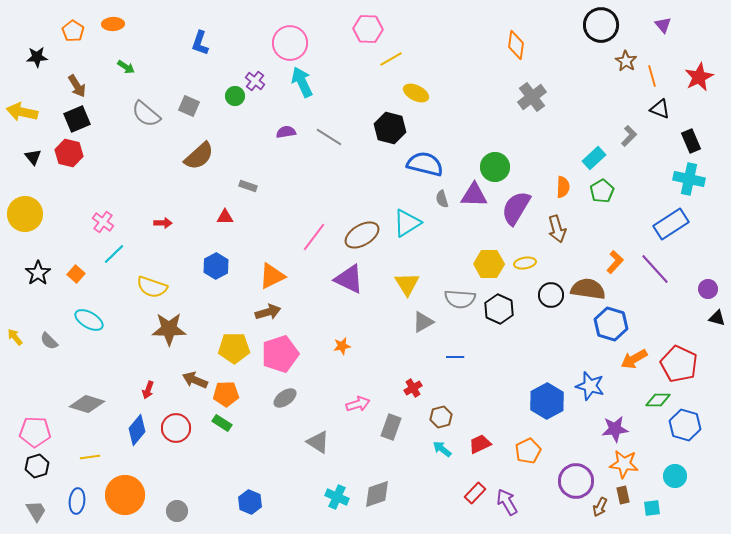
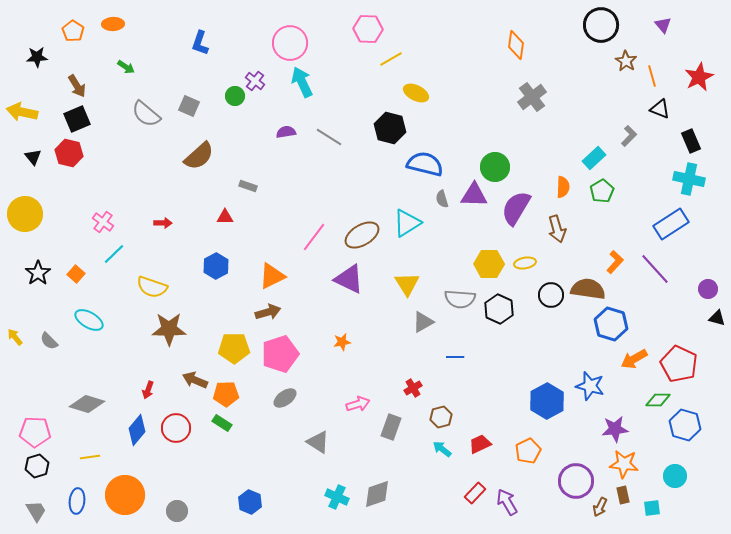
orange star at (342, 346): moved 4 px up
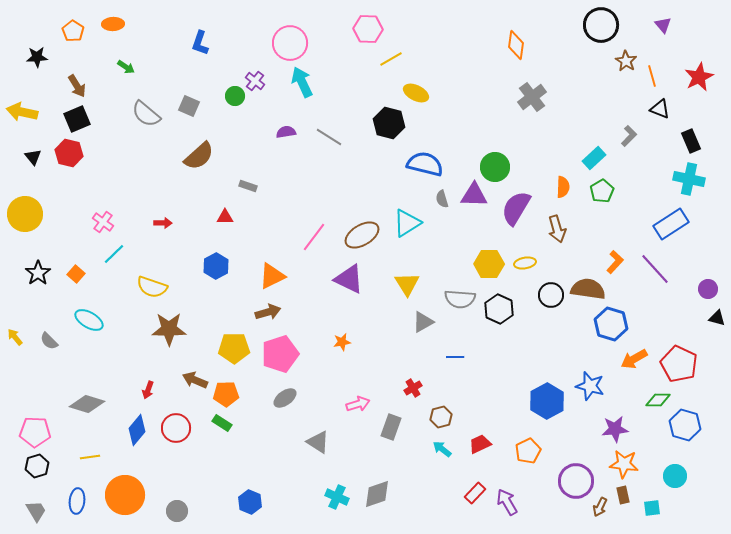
black hexagon at (390, 128): moved 1 px left, 5 px up
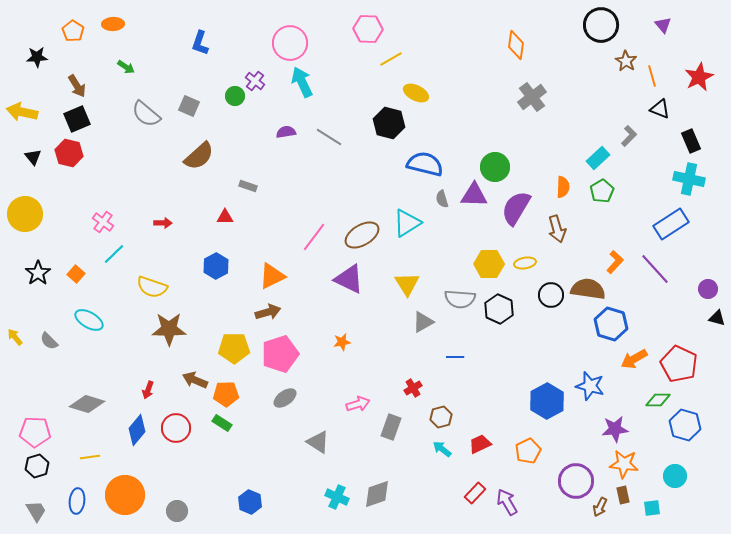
cyan rectangle at (594, 158): moved 4 px right
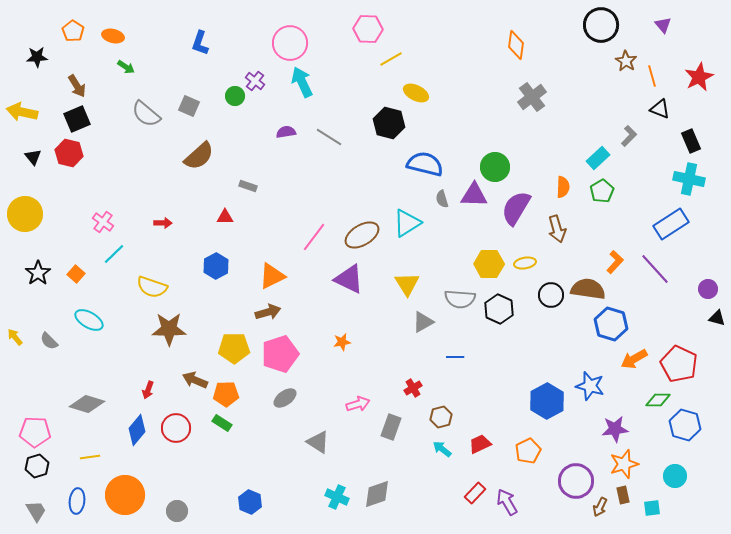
orange ellipse at (113, 24): moved 12 px down; rotated 15 degrees clockwise
orange star at (624, 464): rotated 24 degrees counterclockwise
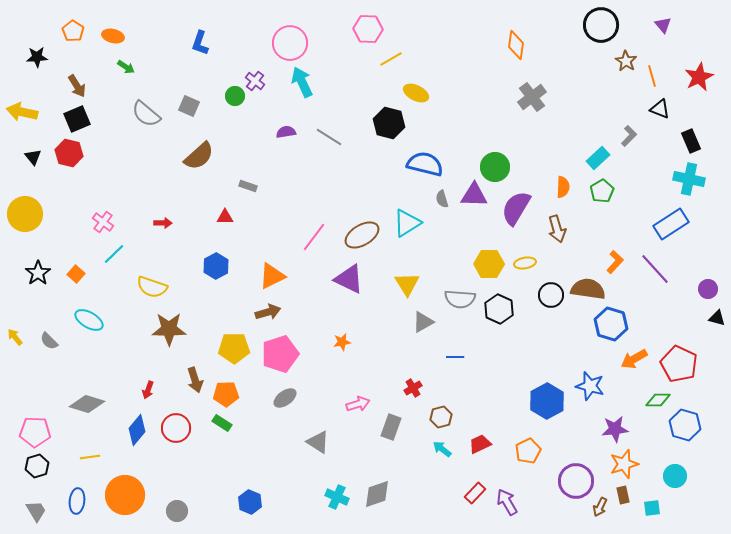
brown arrow at (195, 380): rotated 130 degrees counterclockwise
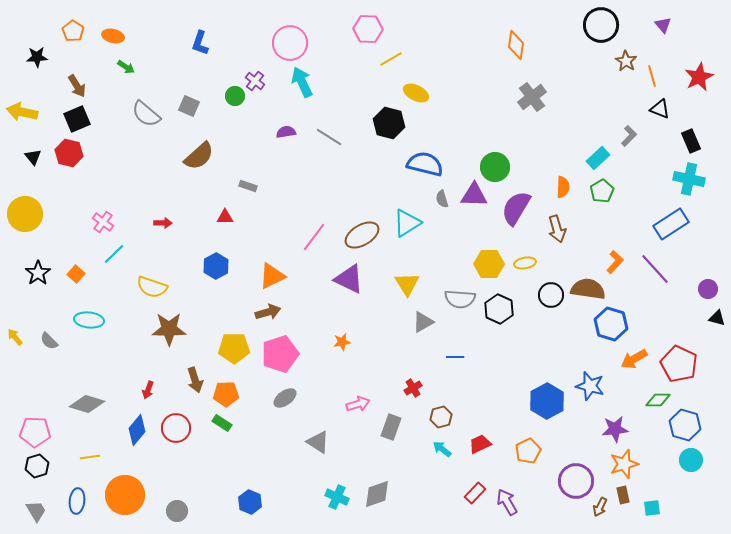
cyan ellipse at (89, 320): rotated 24 degrees counterclockwise
cyan circle at (675, 476): moved 16 px right, 16 px up
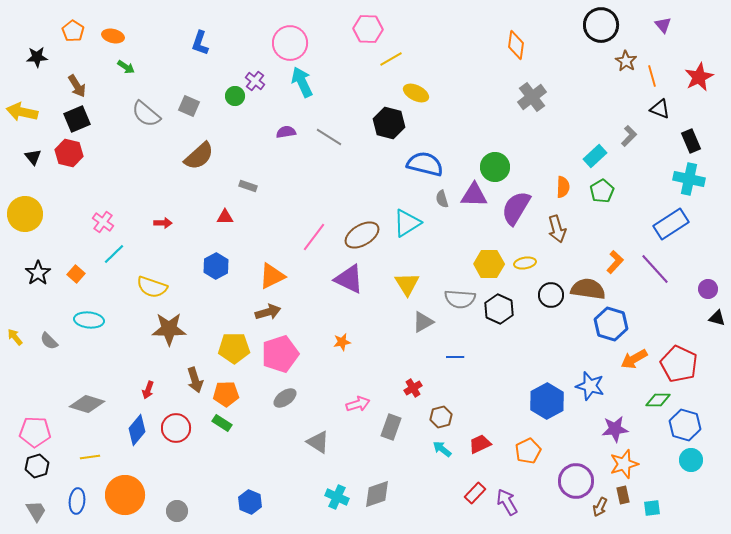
cyan rectangle at (598, 158): moved 3 px left, 2 px up
